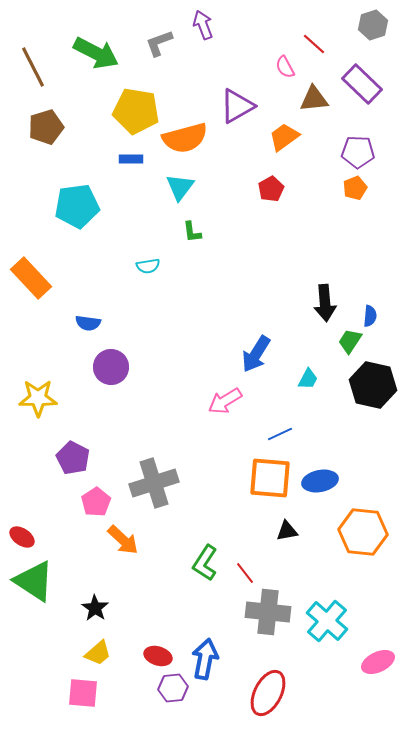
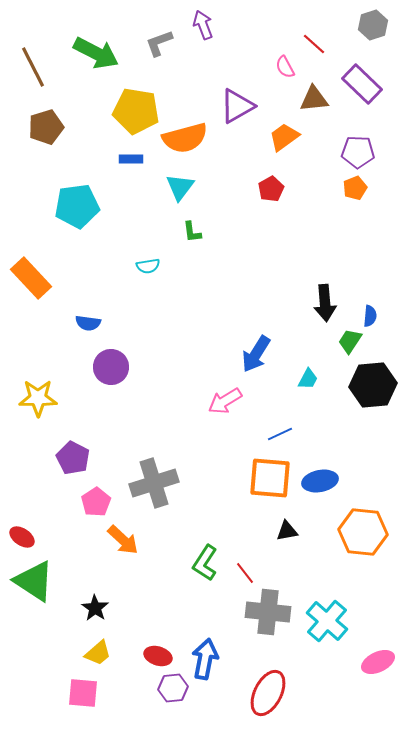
black hexagon at (373, 385): rotated 18 degrees counterclockwise
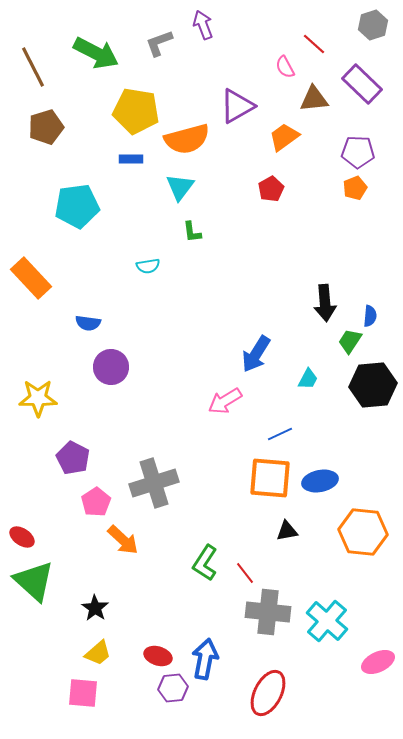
orange semicircle at (185, 138): moved 2 px right, 1 px down
green triangle at (34, 581): rotated 9 degrees clockwise
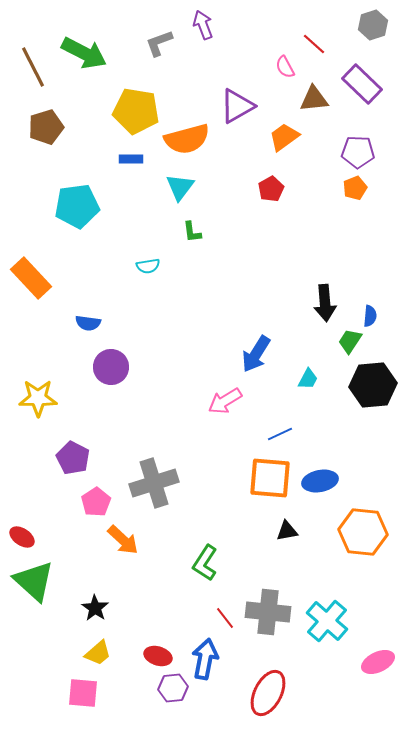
green arrow at (96, 53): moved 12 px left
red line at (245, 573): moved 20 px left, 45 px down
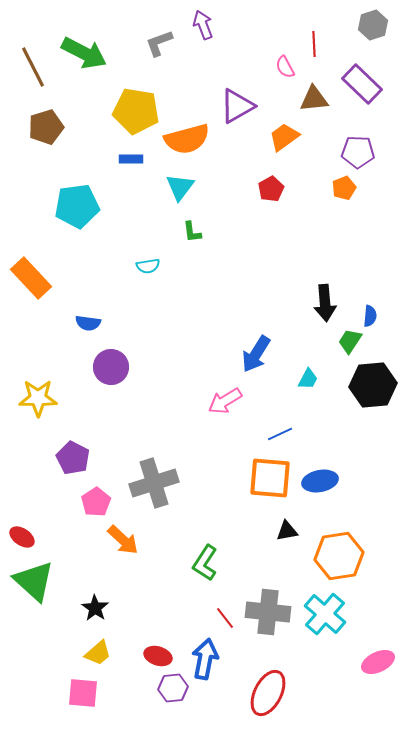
red line at (314, 44): rotated 45 degrees clockwise
orange pentagon at (355, 188): moved 11 px left
orange hexagon at (363, 532): moved 24 px left, 24 px down; rotated 15 degrees counterclockwise
cyan cross at (327, 621): moved 2 px left, 7 px up
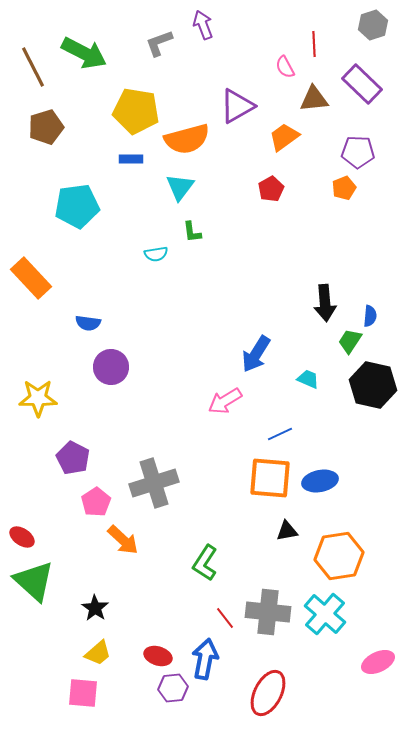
cyan semicircle at (148, 266): moved 8 px right, 12 px up
cyan trapezoid at (308, 379): rotated 95 degrees counterclockwise
black hexagon at (373, 385): rotated 18 degrees clockwise
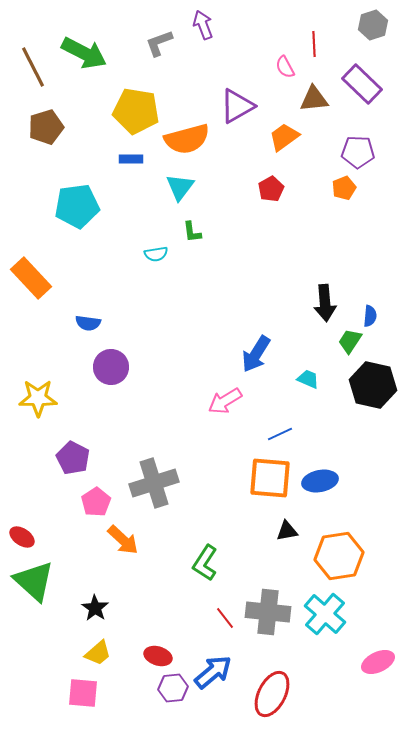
blue arrow at (205, 659): moved 8 px right, 13 px down; rotated 39 degrees clockwise
red ellipse at (268, 693): moved 4 px right, 1 px down
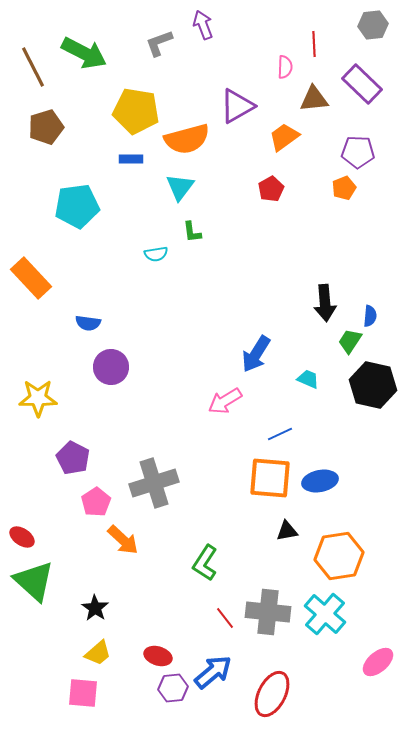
gray hexagon at (373, 25): rotated 12 degrees clockwise
pink semicircle at (285, 67): rotated 150 degrees counterclockwise
pink ellipse at (378, 662): rotated 16 degrees counterclockwise
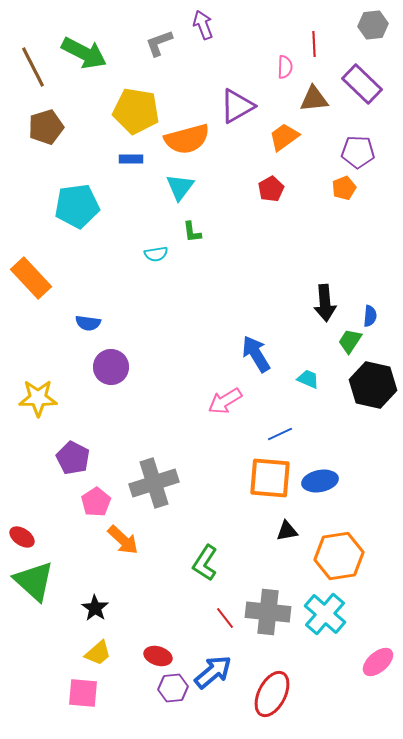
blue arrow at (256, 354): rotated 117 degrees clockwise
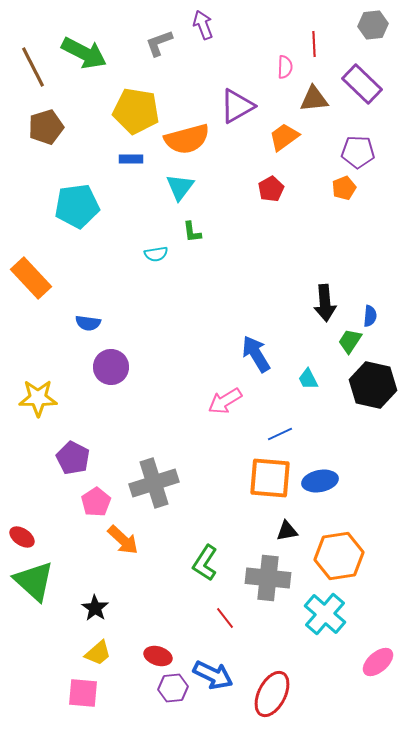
cyan trapezoid at (308, 379): rotated 140 degrees counterclockwise
gray cross at (268, 612): moved 34 px up
blue arrow at (213, 672): moved 3 px down; rotated 66 degrees clockwise
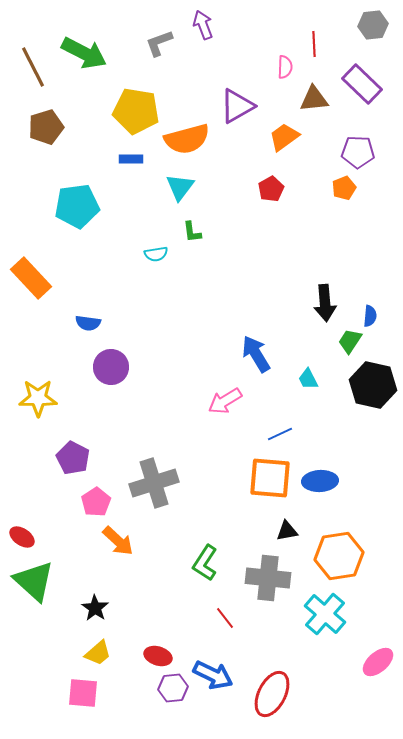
blue ellipse at (320, 481): rotated 8 degrees clockwise
orange arrow at (123, 540): moved 5 px left, 1 px down
